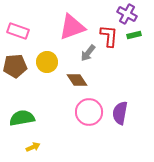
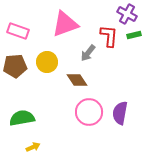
pink triangle: moved 7 px left, 3 px up
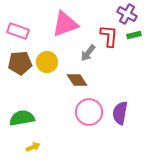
brown pentagon: moved 5 px right, 3 px up
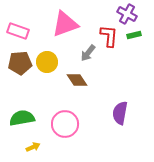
pink circle: moved 24 px left, 12 px down
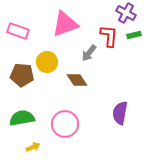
purple cross: moved 1 px left, 1 px up
gray arrow: moved 1 px right
brown pentagon: moved 2 px right, 12 px down; rotated 10 degrees clockwise
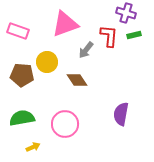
purple cross: rotated 12 degrees counterclockwise
gray arrow: moved 3 px left, 3 px up
purple semicircle: moved 1 px right, 1 px down
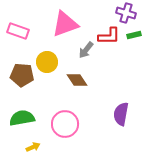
red L-shape: rotated 85 degrees clockwise
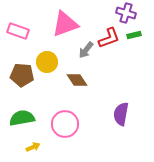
red L-shape: moved 2 px down; rotated 20 degrees counterclockwise
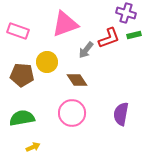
pink circle: moved 7 px right, 11 px up
